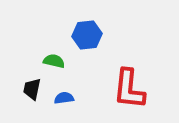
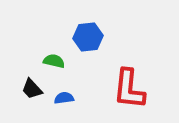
blue hexagon: moved 1 px right, 2 px down
black trapezoid: rotated 55 degrees counterclockwise
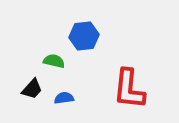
blue hexagon: moved 4 px left, 1 px up
black trapezoid: rotated 95 degrees counterclockwise
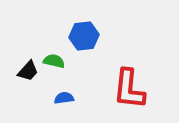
black trapezoid: moved 4 px left, 18 px up
